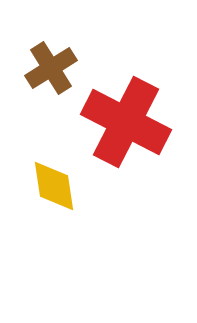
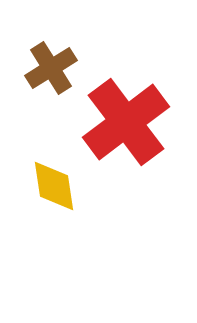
red cross: rotated 26 degrees clockwise
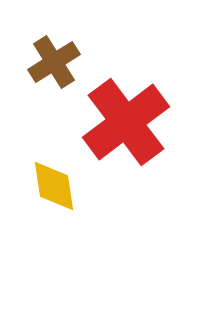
brown cross: moved 3 px right, 6 px up
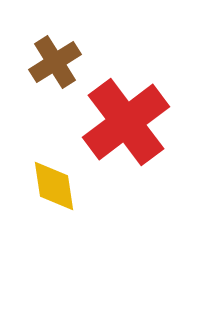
brown cross: moved 1 px right
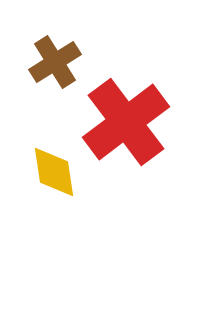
yellow diamond: moved 14 px up
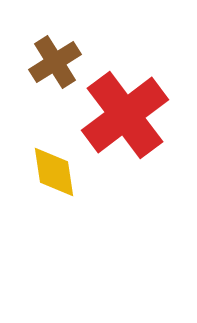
red cross: moved 1 px left, 7 px up
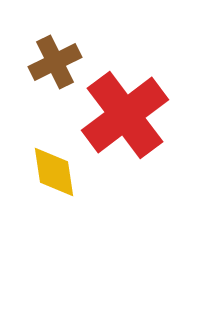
brown cross: rotated 6 degrees clockwise
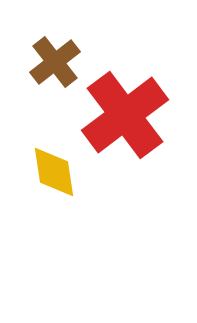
brown cross: rotated 12 degrees counterclockwise
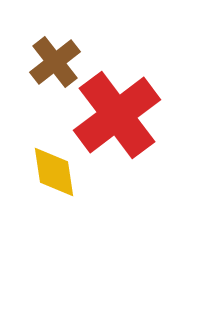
red cross: moved 8 px left
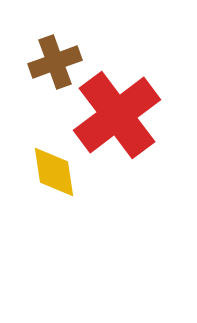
brown cross: rotated 18 degrees clockwise
